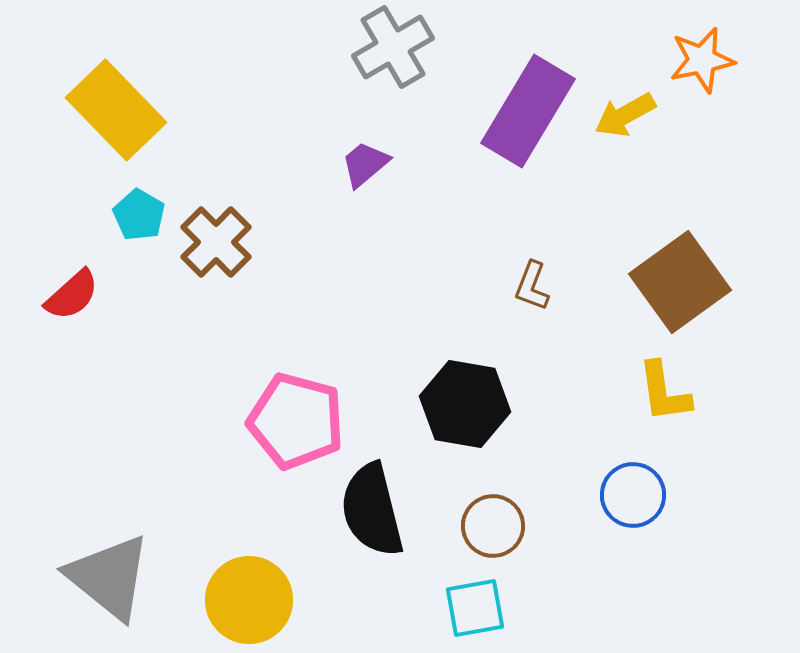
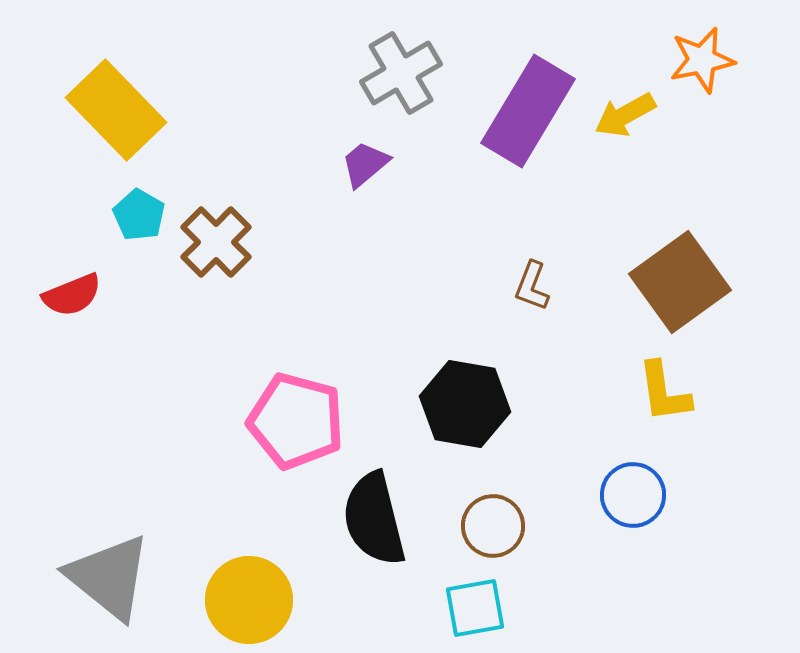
gray cross: moved 8 px right, 26 px down
red semicircle: rotated 20 degrees clockwise
black semicircle: moved 2 px right, 9 px down
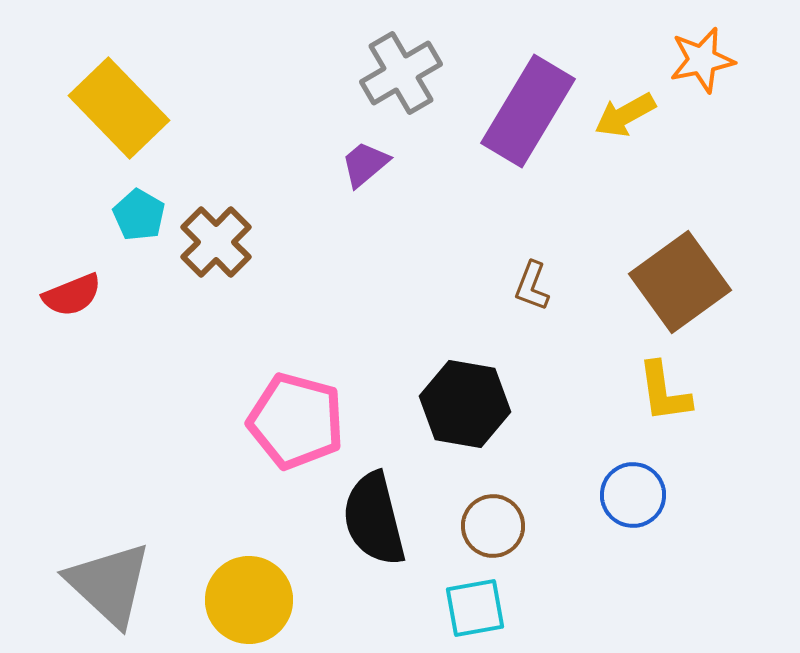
yellow rectangle: moved 3 px right, 2 px up
gray triangle: moved 7 px down; rotated 4 degrees clockwise
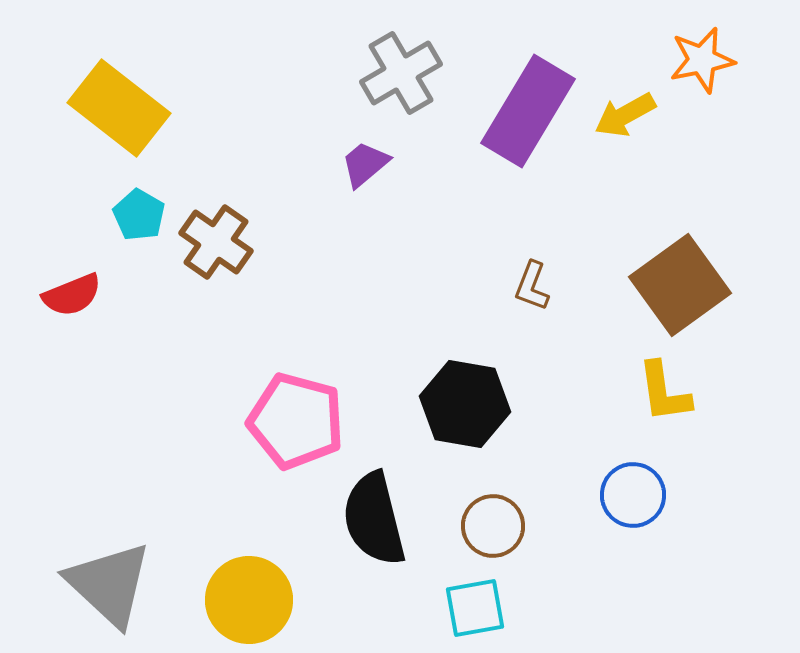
yellow rectangle: rotated 8 degrees counterclockwise
brown cross: rotated 10 degrees counterclockwise
brown square: moved 3 px down
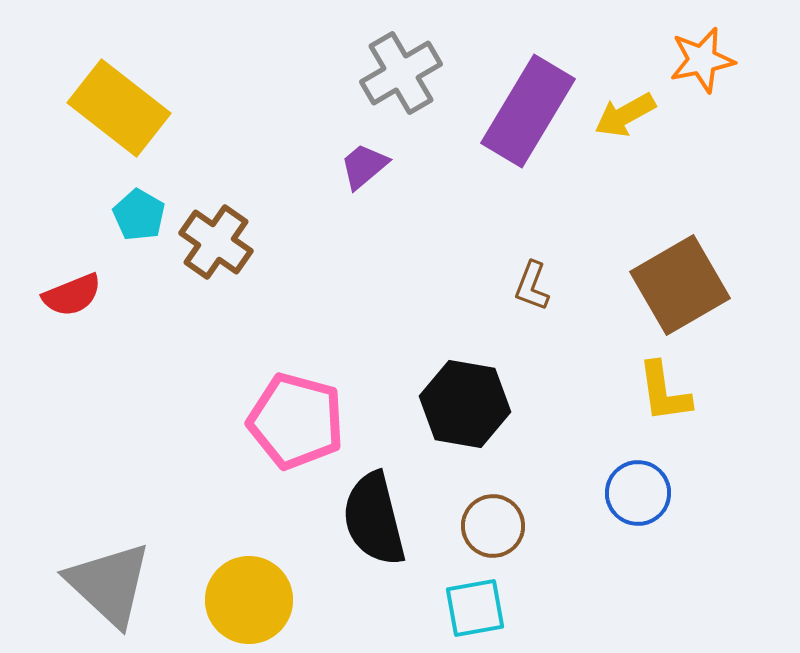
purple trapezoid: moved 1 px left, 2 px down
brown square: rotated 6 degrees clockwise
blue circle: moved 5 px right, 2 px up
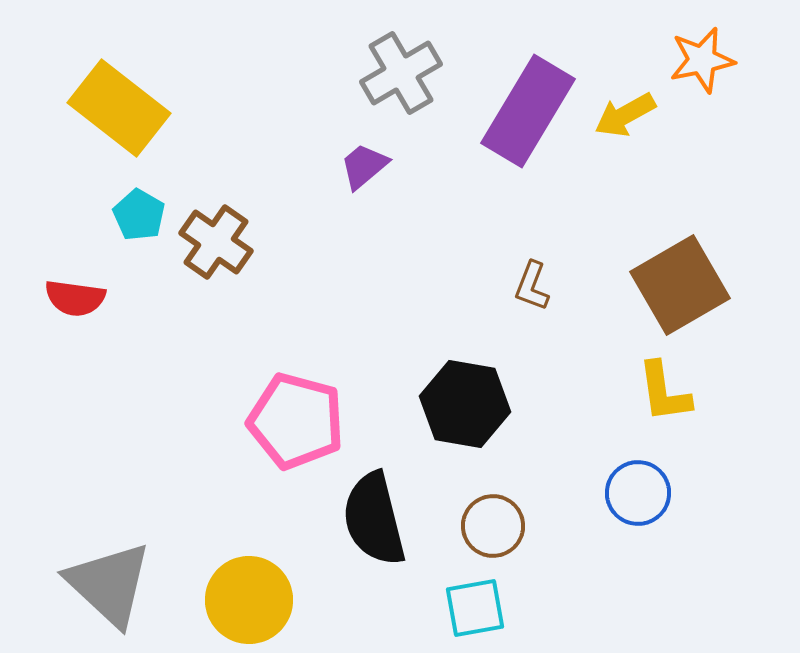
red semicircle: moved 3 px right, 3 px down; rotated 30 degrees clockwise
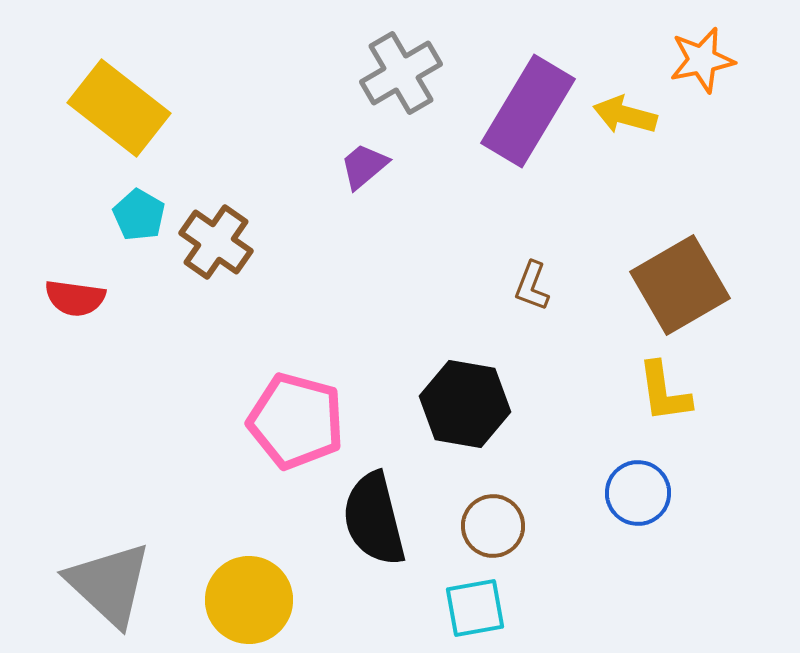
yellow arrow: rotated 44 degrees clockwise
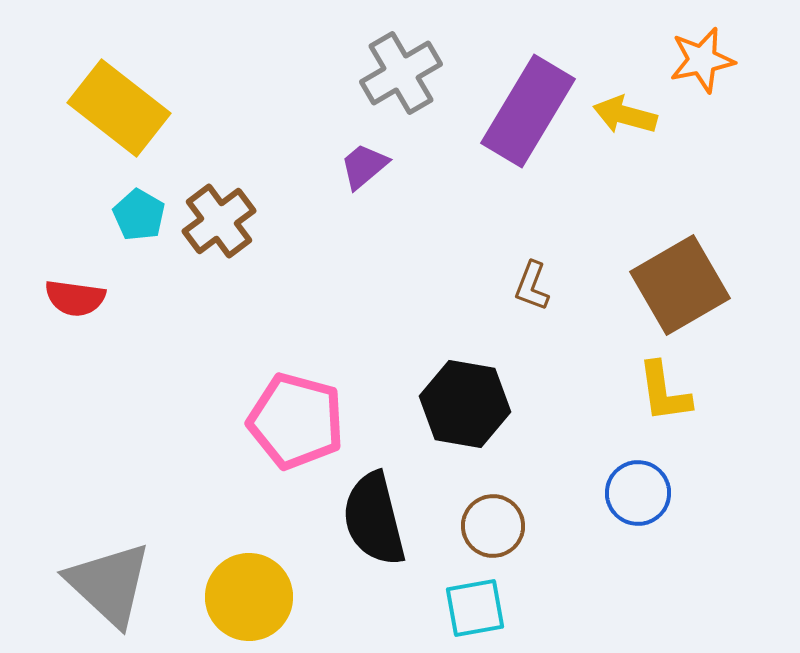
brown cross: moved 3 px right, 21 px up; rotated 18 degrees clockwise
yellow circle: moved 3 px up
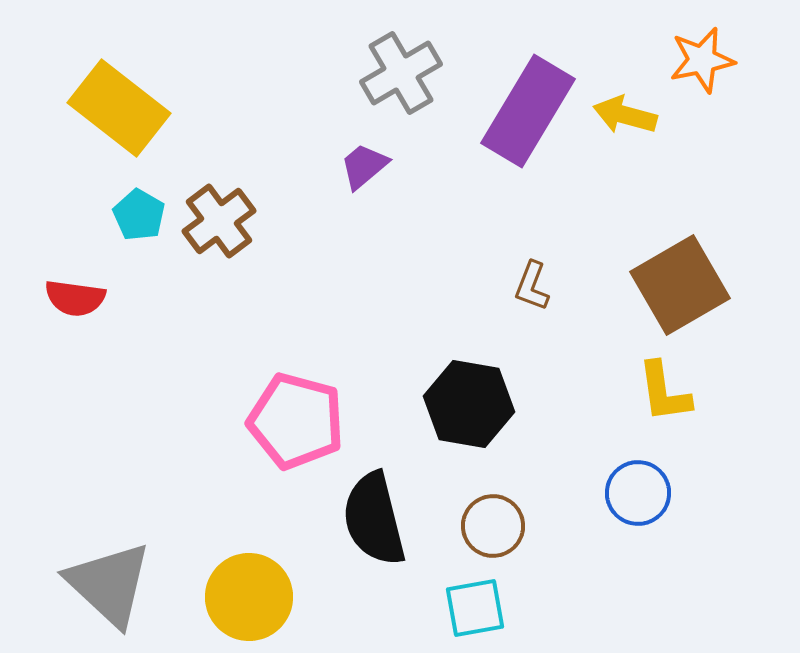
black hexagon: moved 4 px right
